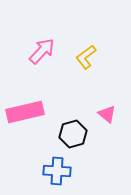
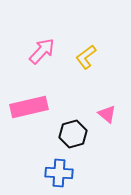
pink rectangle: moved 4 px right, 5 px up
blue cross: moved 2 px right, 2 px down
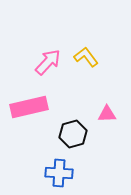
pink arrow: moved 6 px right, 11 px down
yellow L-shape: rotated 90 degrees clockwise
pink triangle: rotated 42 degrees counterclockwise
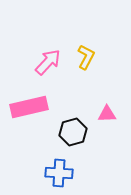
yellow L-shape: rotated 65 degrees clockwise
black hexagon: moved 2 px up
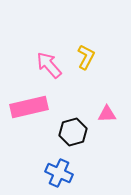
pink arrow: moved 1 px right, 3 px down; rotated 84 degrees counterclockwise
blue cross: rotated 20 degrees clockwise
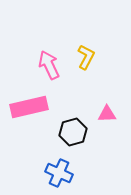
pink arrow: rotated 16 degrees clockwise
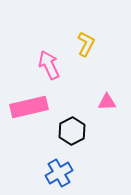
yellow L-shape: moved 13 px up
pink triangle: moved 12 px up
black hexagon: moved 1 px left, 1 px up; rotated 12 degrees counterclockwise
blue cross: rotated 36 degrees clockwise
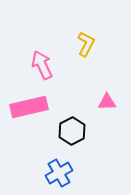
pink arrow: moved 7 px left
